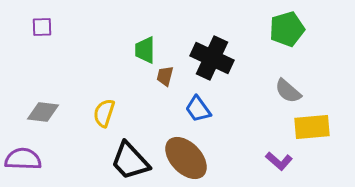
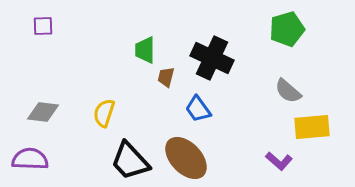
purple square: moved 1 px right, 1 px up
brown trapezoid: moved 1 px right, 1 px down
purple semicircle: moved 7 px right
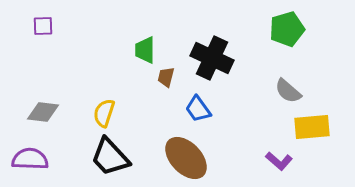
black trapezoid: moved 20 px left, 4 px up
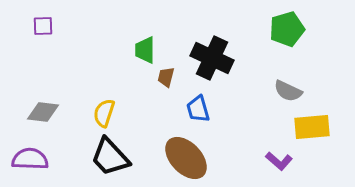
gray semicircle: rotated 16 degrees counterclockwise
blue trapezoid: rotated 20 degrees clockwise
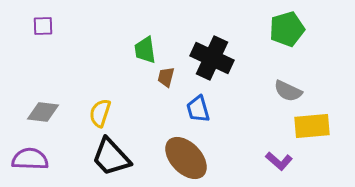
green trapezoid: rotated 8 degrees counterclockwise
yellow semicircle: moved 4 px left
yellow rectangle: moved 1 px up
black trapezoid: moved 1 px right
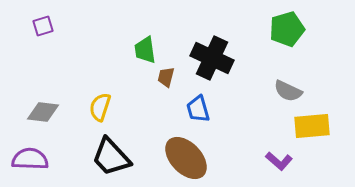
purple square: rotated 15 degrees counterclockwise
yellow semicircle: moved 6 px up
